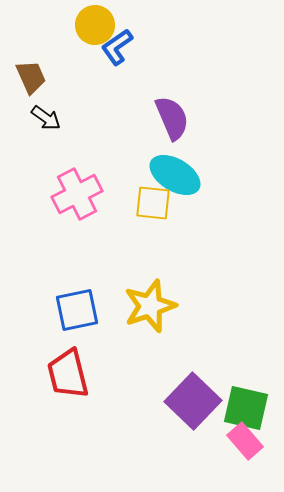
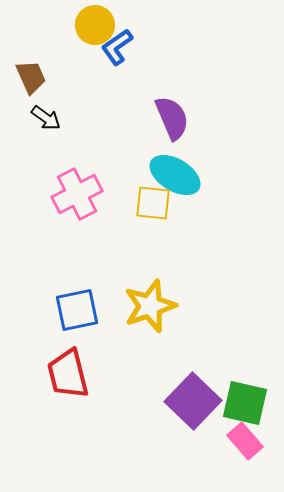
green square: moved 1 px left, 5 px up
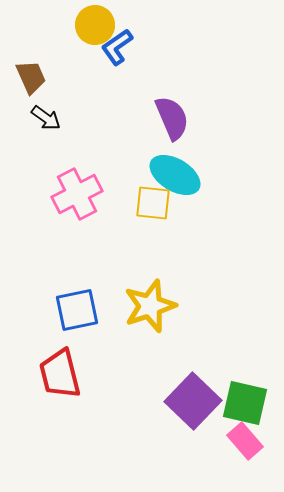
red trapezoid: moved 8 px left
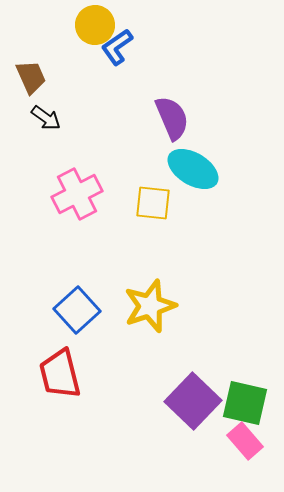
cyan ellipse: moved 18 px right, 6 px up
blue square: rotated 30 degrees counterclockwise
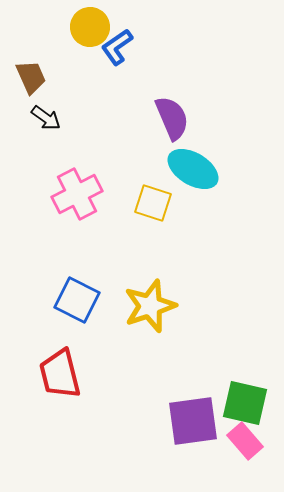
yellow circle: moved 5 px left, 2 px down
yellow square: rotated 12 degrees clockwise
blue square: moved 10 px up; rotated 21 degrees counterclockwise
purple square: moved 20 px down; rotated 38 degrees clockwise
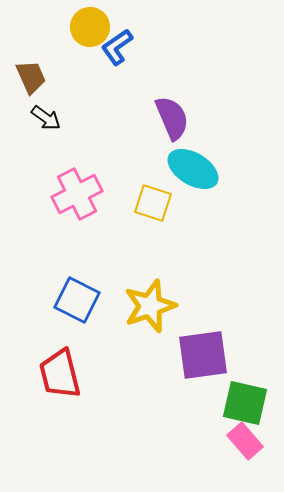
purple square: moved 10 px right, 66 px up
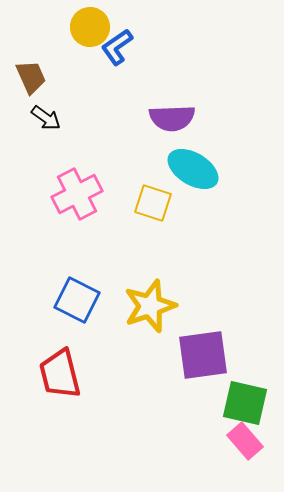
purple semicircle: rotated 111 degrees clockwise
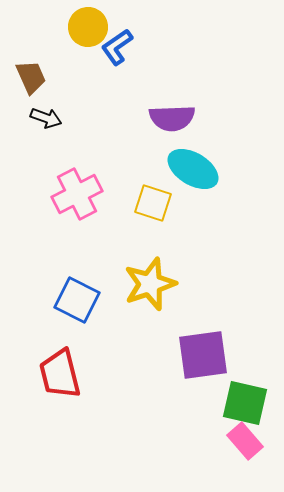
yellow circle: moved 2 px left
black arrow: rotated 16 degrees counterclockwise
yellow star: moved 22 px up
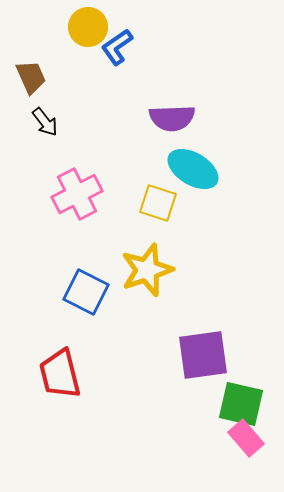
black arrow: moved 1 px left, 4 px down; rotated 32 degrees clockwise
yellow square: moved 5 px right
yellow star: moved 3 px left, 14 px up
blue square: moved 9 px right, 8 px up
green square: moved 4 px left, 1 px down
pink rectangle: moved 1 px right, 3 px up
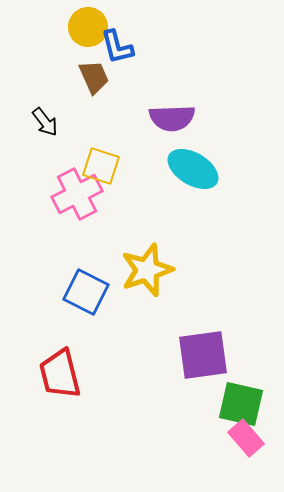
blue L-shape: rotated 69 degrees counterclockwise
brown trapezoid: moved 63 px right
yellow square: moved 57 px left, 37 px up
